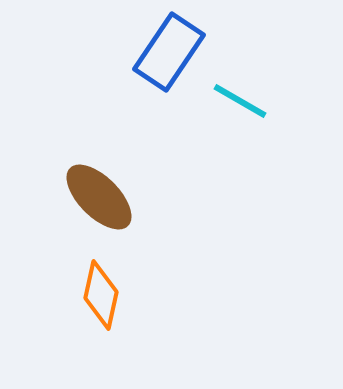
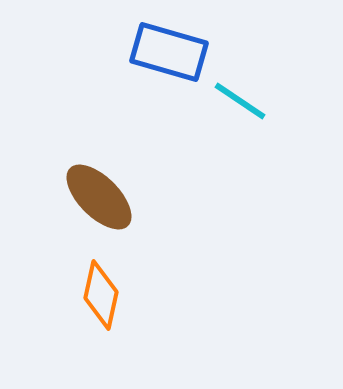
blue rectangle: rotated 72 degrees clockwise
cyan line: rotated 4 degrees clockwise
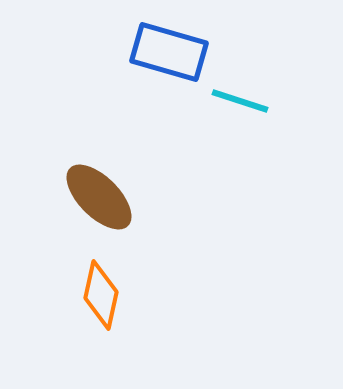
cyan line: rotated 16 degrees counterclockwise
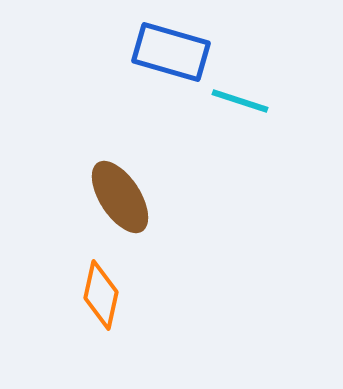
blue rectangle: moved 2 px right
brown ellipse: moved 21 px right; rotated 12 degrees clockwise
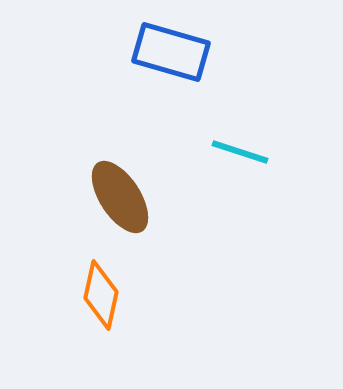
cyan line: moved 51 px down
